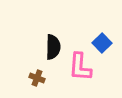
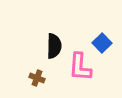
black semicircle: moved 1 px right, 1 px up
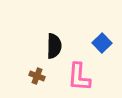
pink L-shape: moved 1 px left, 10 px down
brown cross: moved 2 px up
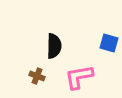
blue square: moved 7 px right; rotated 30 degrees counterclockwise
pink L-shape: rotated 76 degrees clockwise
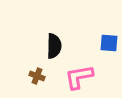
blue square: rotated 12 degrees counterclockwise
